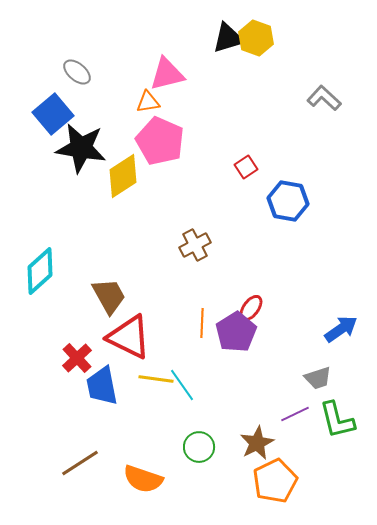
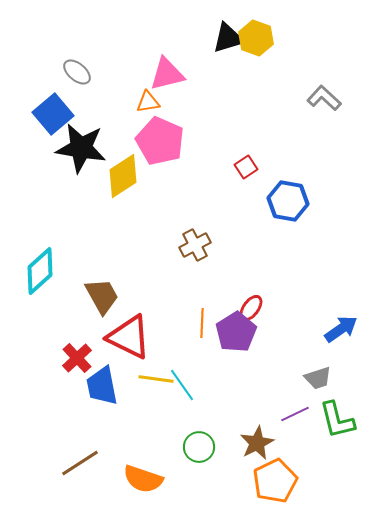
brown trapezoid: moved 7 px left
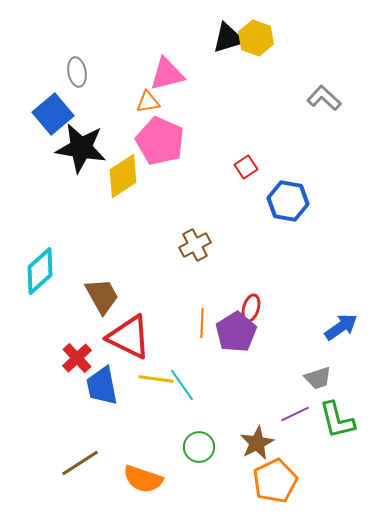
gray ellipse: rotated 40 degrees clockwise
red ellipse: rotated 20 degrees counterclockwise
blue arrow: moved 2 px up
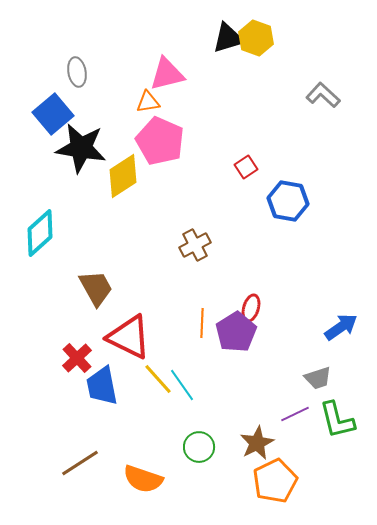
gray L-shape: moved 1 px left, 3 px up
cyan diamond: moved 38 px up
brown trapezoid: moved 6 px left, 8 px up
yellow line: moved 2 px right; rotated 40 degrees clockwise
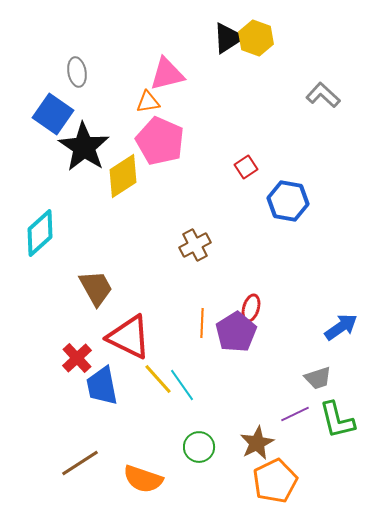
black triangle: rotated 16 degrees counterclockwise
blue square: rotated 15 degrees counterclockwise
black star: moved 3 px right, 1 px up; rotated 24 degrees clockwise
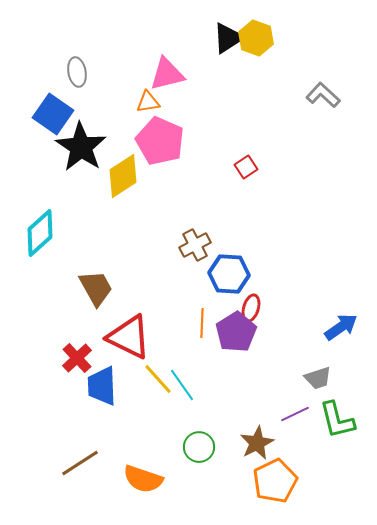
black star: moved 3 px left
blue hexagon: moved 59 px left, 73 px down; rotated 6 degrees counterclockwise
blue trapezoid: rotated 9 degrees clockwise
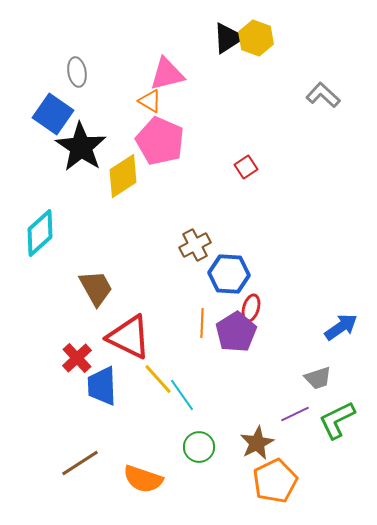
orange triangle: moved 2 px right, 1 px up; rotated 40 degrees clockwise
cyan line: moved 10 px down
green L-shape: rotated 78 degrees clockwise
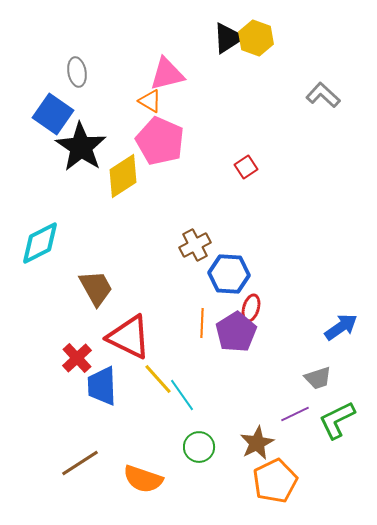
cyan diamond: moved 10 px down; rotated 15 degrees clockwise
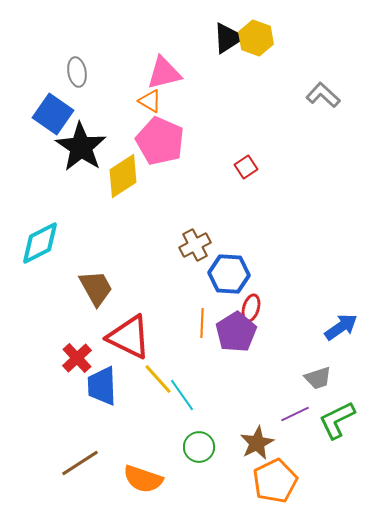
pink triangle: moved 3 px left, 1 px up
